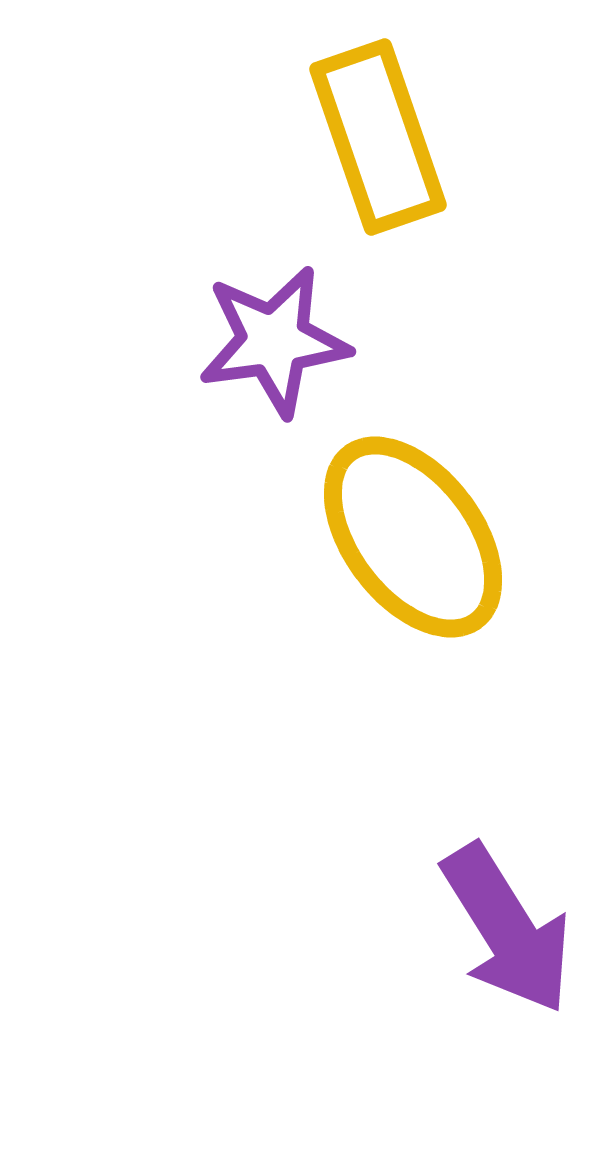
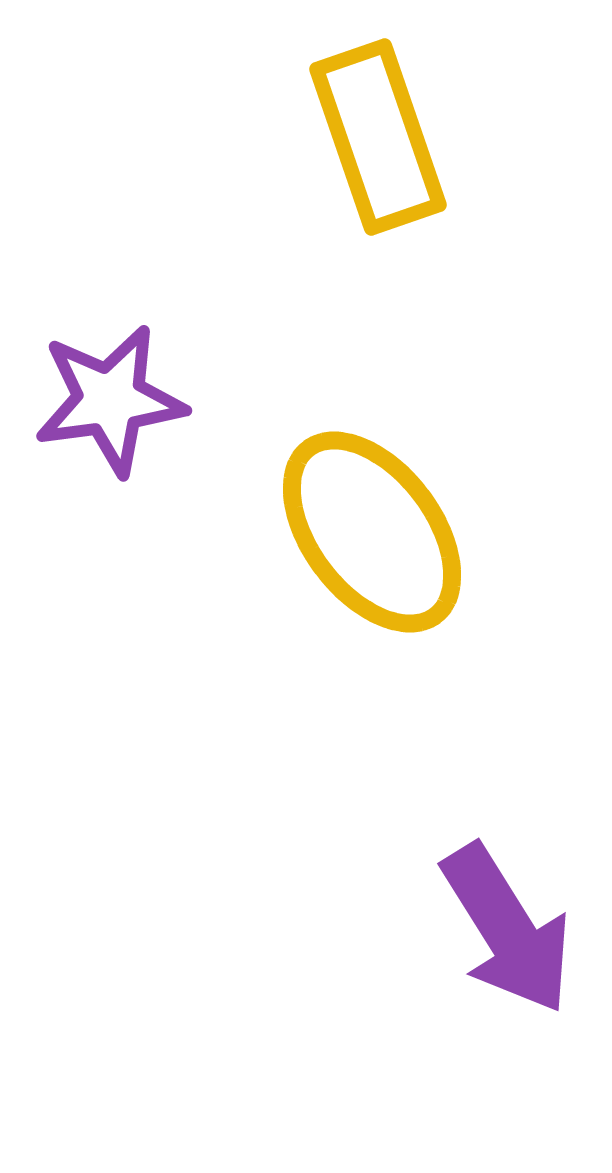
purple star: moved 164 px left, 59 px down
yellow ellipse: moved 41 px left, 5 px up
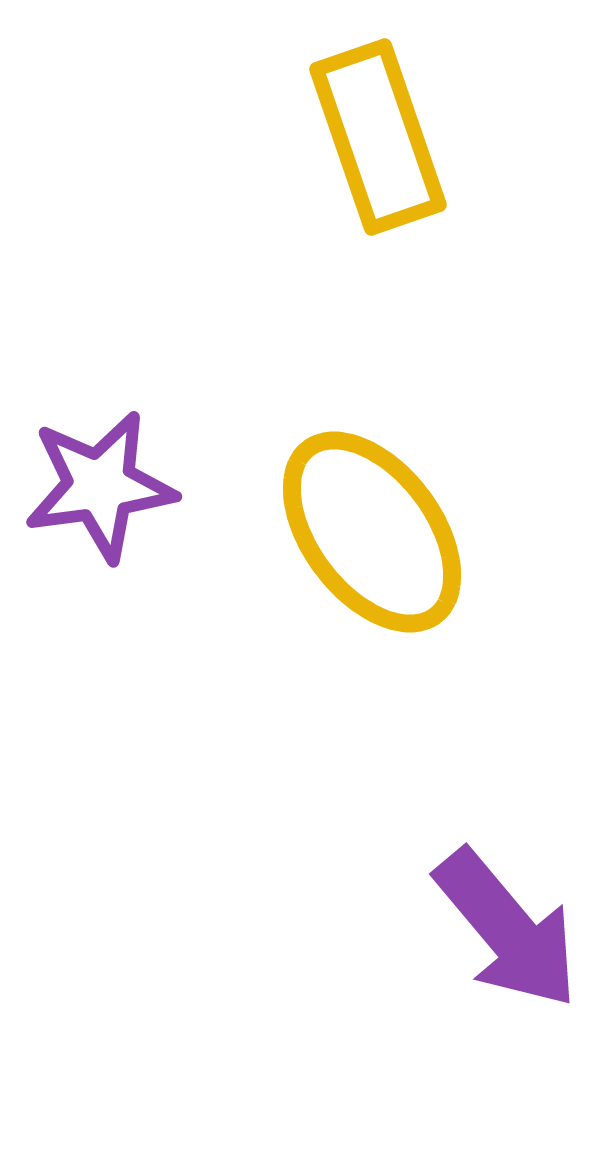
purple star: moved 10 px left, 86 px down
purple arrow: rotated 8 degrees counterclockwise
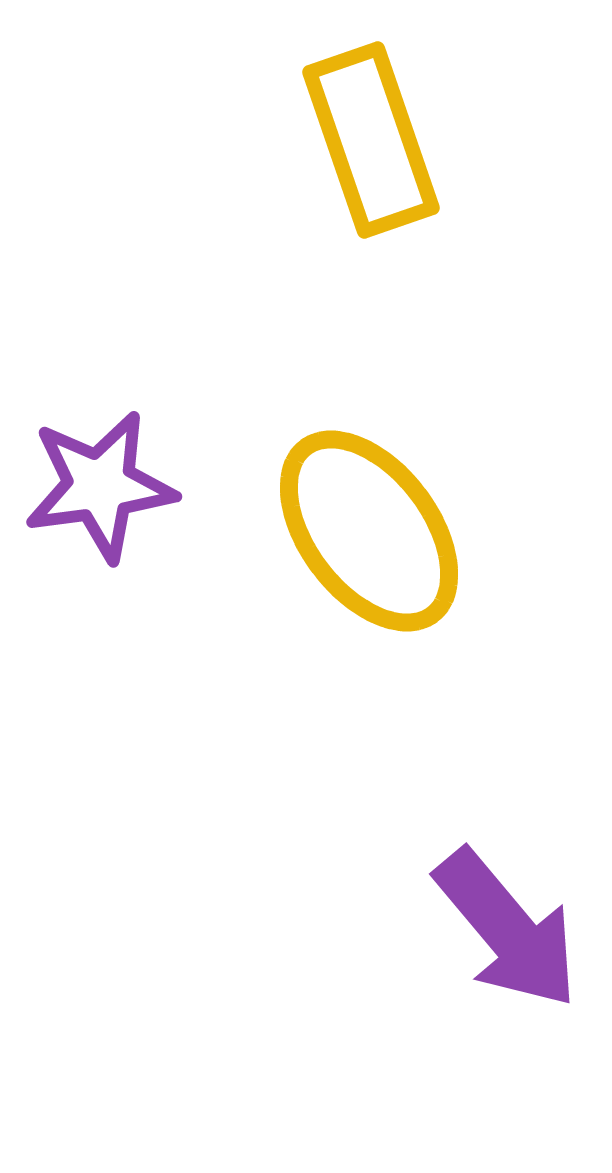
yellow rectangle: moved 7 px left, 3 px down
yellow ellipse: moved 3 px left, 1 px up
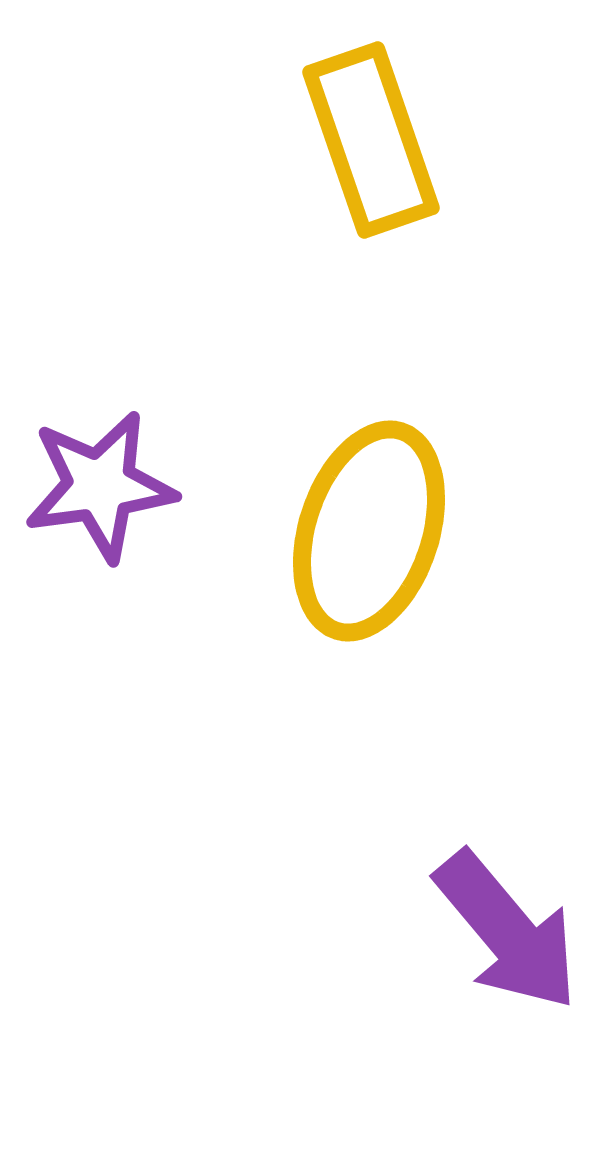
yellow ellipse: rotated 55 degrees clockwise
purple arrow: moved 2 px down
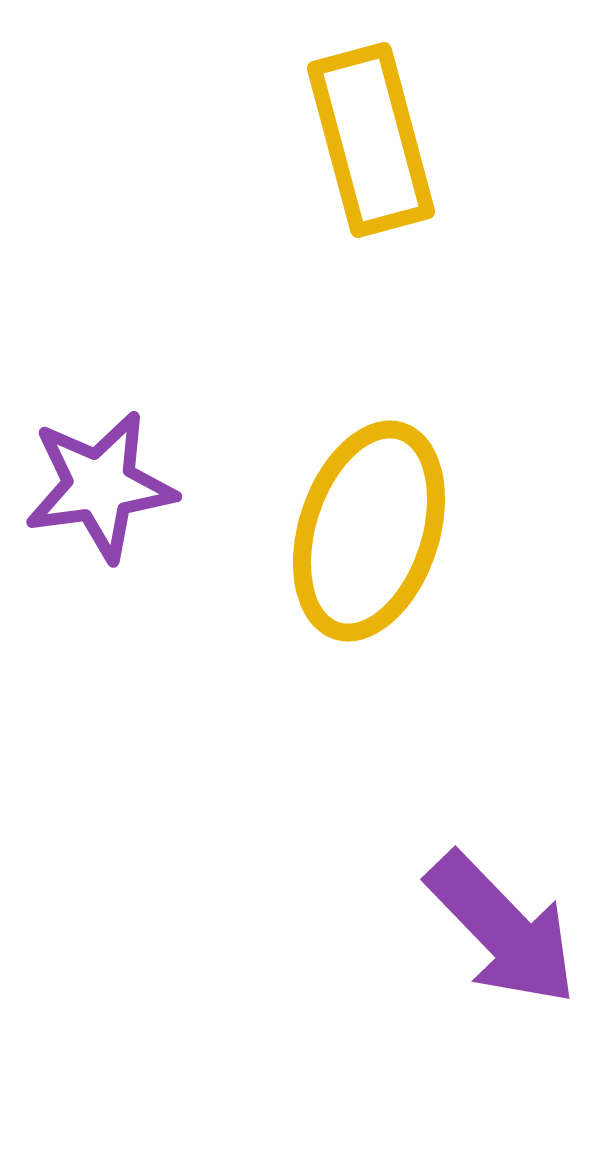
yellow rectangle: rotated 4 degrees clockwise
purple arrow: moved 5 px left, 2 px up; rotated 4 degrees counterclockwise
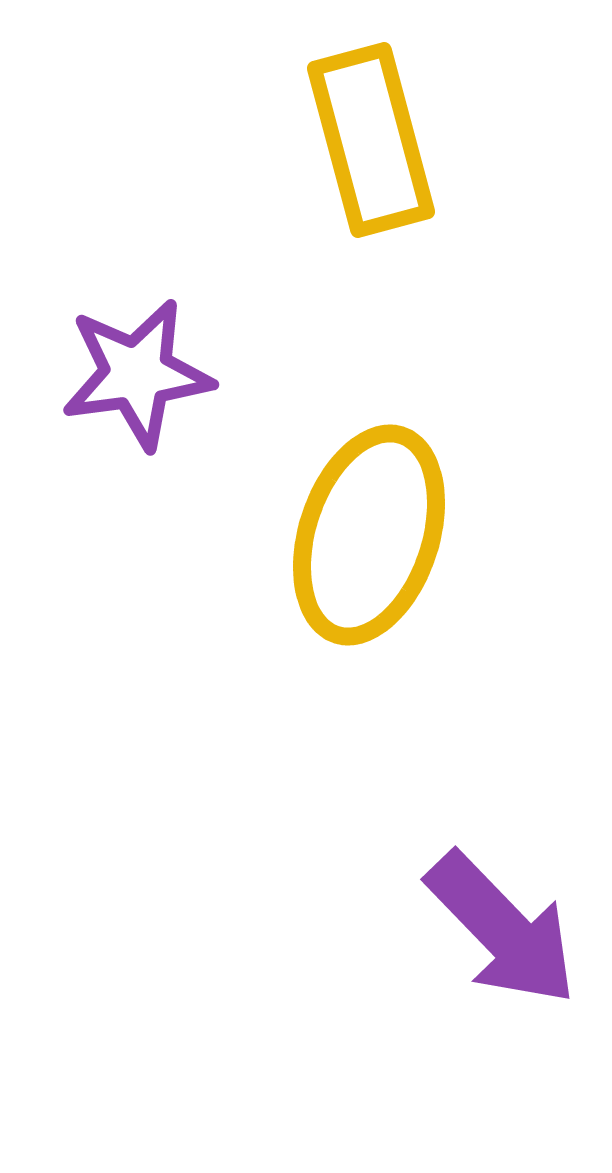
purple star: moved 37 px right, 112 px up
yellow ellipse: moved 4 px down
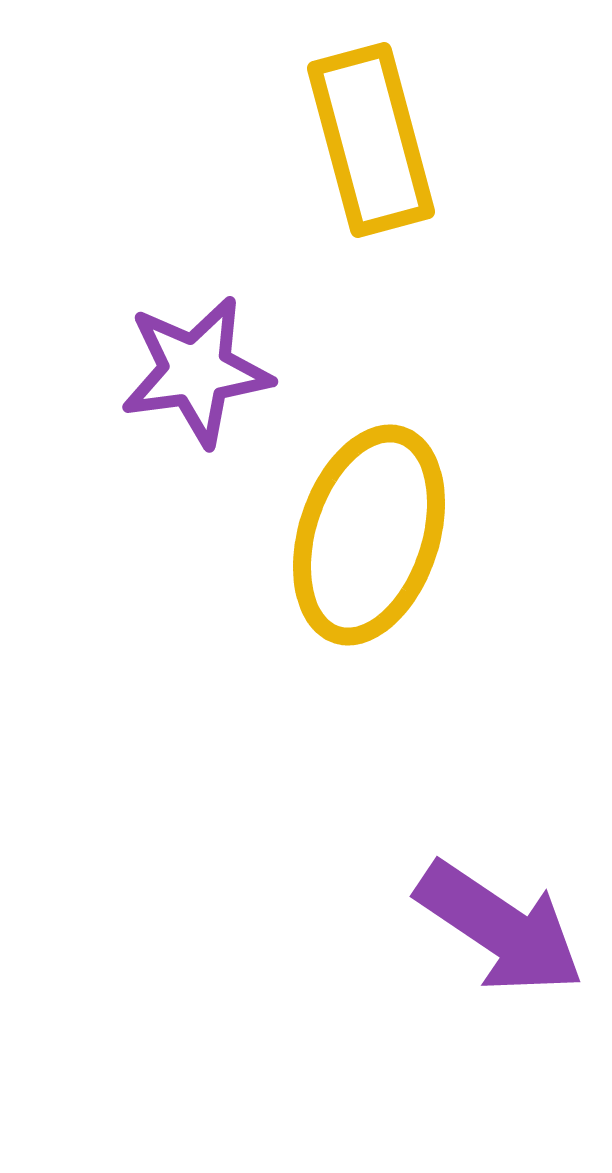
purple star: moved 59 px right, 3 px up
purple arrow: moved 2 px left, 1 px up; rotated 12 degrees counterclockwise
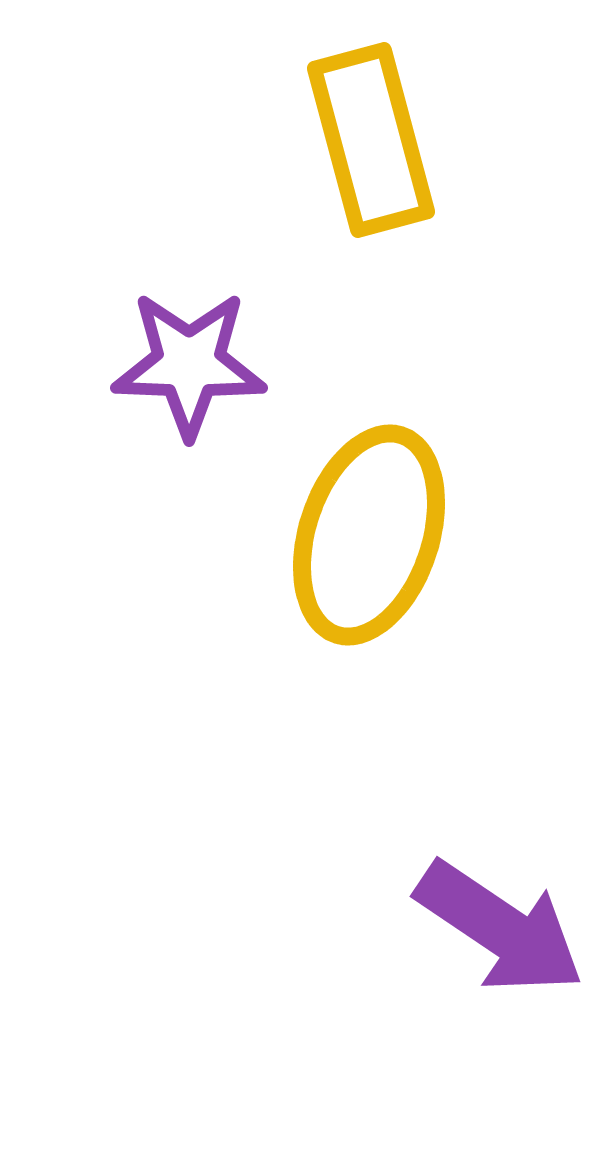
purple star: moved 7 px left, 7 px up; rotated 10 degrees clockwise
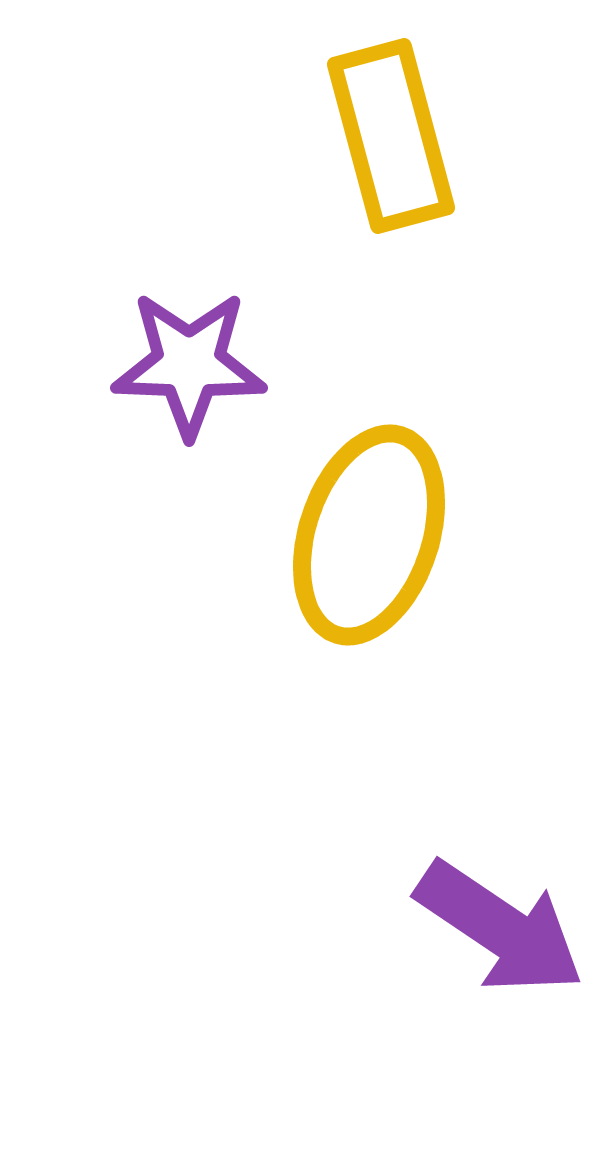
yellow rectangle: moved 20 px right, 4 px up
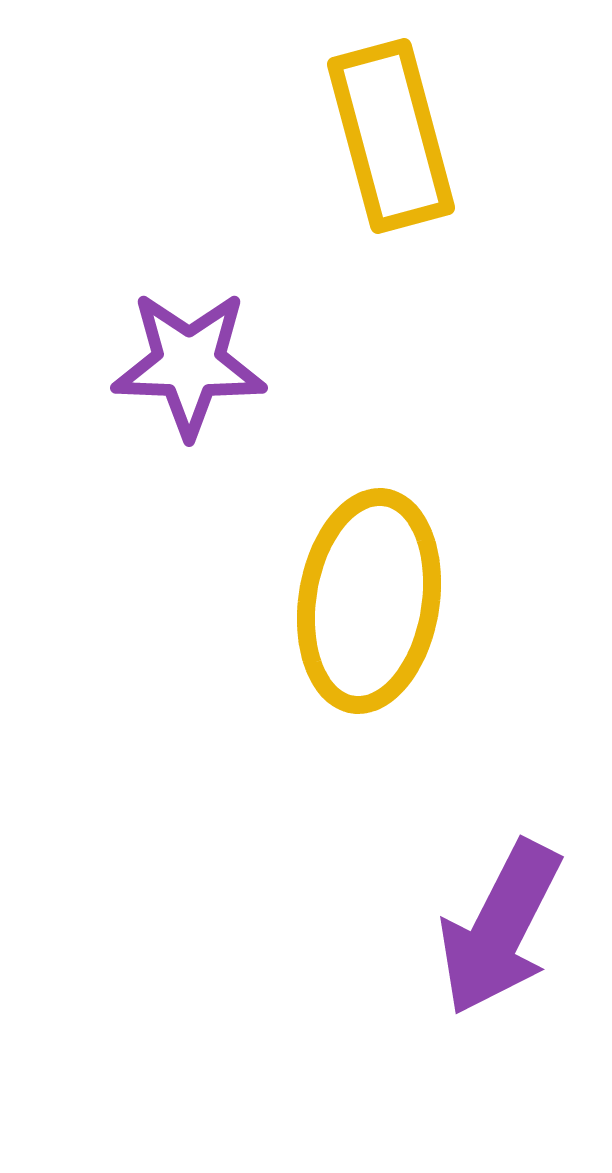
yellow ellipse: moved 66 px down; rotated 9 degrees counterclockwise
purple arrow: rotated 83 degrees clockwise
